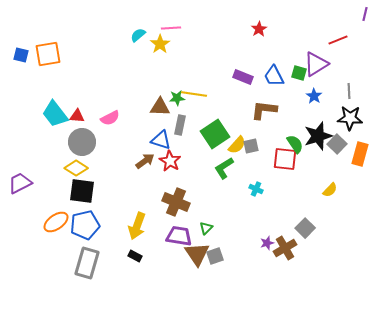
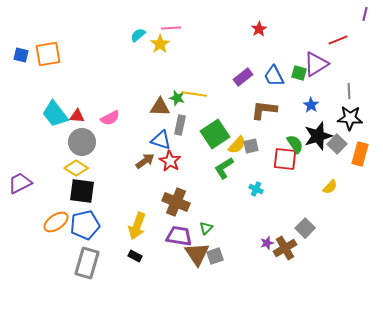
purple rectangle at (243, 77): rotated 60 degrees counterclockwise
blue star at (314, 96): moved 3 px left, 9 px down
green star at (177, 98): rotated 21 degrees clockwise
yellow semicircle at (330, 190): moved 3 px up
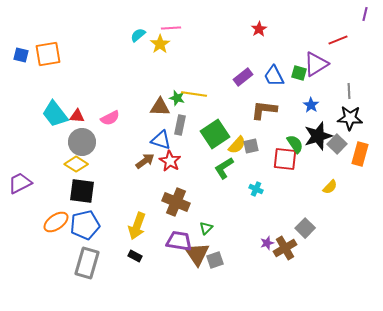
yellow diamond at (76, 168): moved 4 px up
purple trapezoid at (179, 236): moved 5 px down
gray square at (215, 256): moved 4 px down
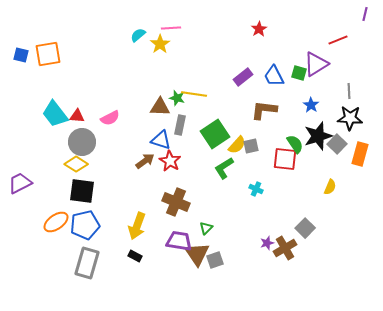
yellow semicircle at (330, 187): rotated 21 degrees counterclockwise
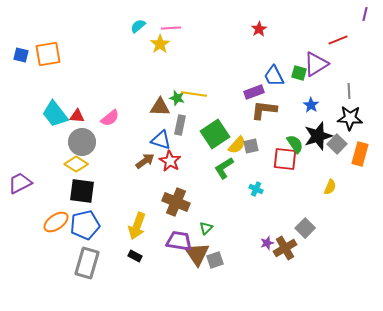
cyan semicircle at (138, 35): moved 9 px up
purple rectangle at (243, 77): moved 11 px right, 15 px down; rotated 18 degrees clockwise
pink semicircle at (110, 118): rotated 12 degrees counterclockwise
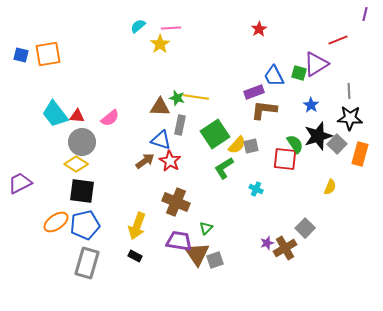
yellow line at (194, 94): moved 2 px right, 3 px down
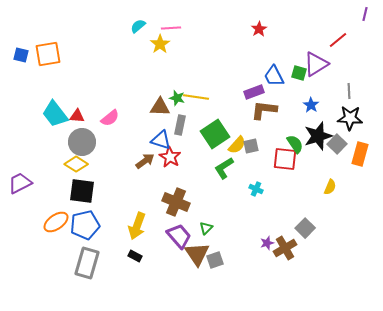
red line at (338, 40): rotated 18 degrees counterclockwise
red star at (170, 161): moved 4 px up
purple trapezoid at (179, 241): moved 5 px up; rotated 40 degrees clockwise
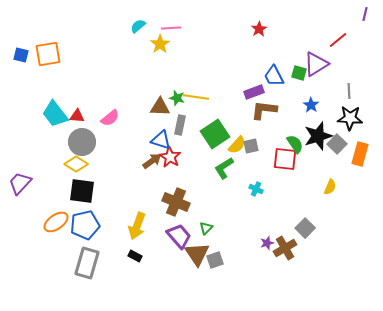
brown arrow at (145, 161): moved 7 px right
purple trapezoid at (20, 183): rotated 20 degrees counterclockwise
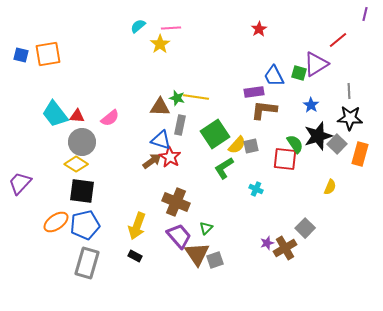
purple rectangle at (254, 92): rotated 12 degrees clockwise
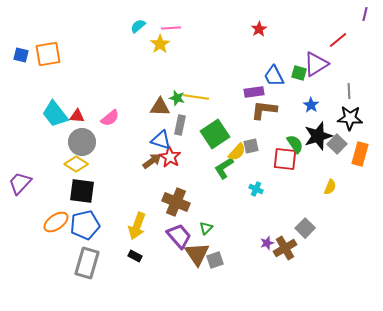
yellow semicircle at (237, 145): moved 7 px down
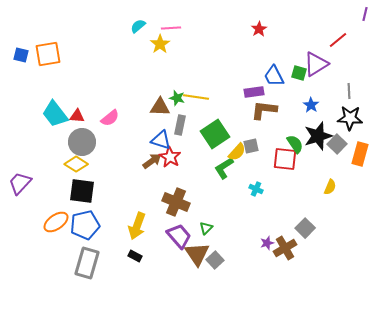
gray square at (215, 260): rotated 24 degrees counterclockwise
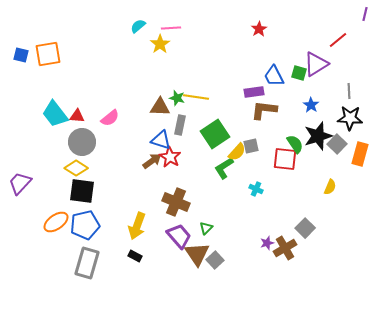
yellow diamond at (76, 164): moved 4 px down
